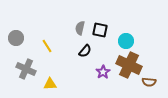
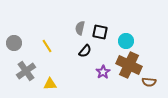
black square: moved 2 px down
gray circle: moved 2 px left, 5 px down
gray cross: moved 2 px down; rotated 30 degrees clockwise
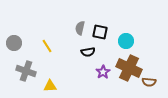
black semicircle: moved 3 px right, 1 px down; rotated 40 degrees clockwise
brown cross: moved 3 px down
gray cross: rotated 36 degrees counterclockwise
yellow triangle: moved 2 px down
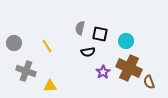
black square: moved 2 px down
brown semicircle: rotated 64 degrees clockwise
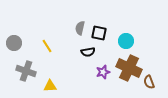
black square: moved 1 px left, 1 px up
purple star: rotated 16 degrees clockwise
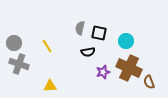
gray cross: moved 7 px left, 7 px up
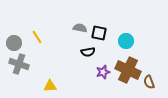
gray semicircle: rotated 88 degrees clockwise
yellow line: moved 10 px left, 9 px up
brown cross: moved 1 px left, 2 px down
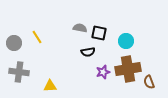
gray cross: moved 8 px down; rotated 12 degrees counterclockwise
brown cross: moved 1 px up; rotated 35 degrees counterclockwise
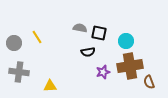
brown cross: moved 2 px right, 3 px up
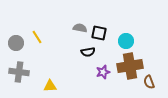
gray circle: moved 2 px right
